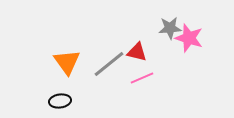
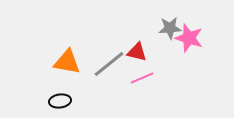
orange triangle: rotated 44 degrees counterclockwise
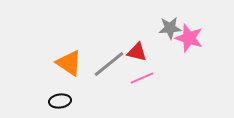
orange triangle: moved 2 px right, 1 px down; rotated 24 degrees clockwise
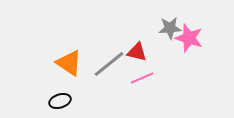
black ellipse: rotated 10 degrees counterclockwise
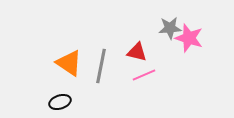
gray line: moved 8 px left, 2 px down; rotated 40 degrees counterclockwise
pink line: moved 2 px right, 3 px up
black ellipse: moved 1 px down
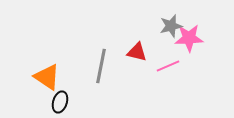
gray star: moved 1 px right, 2 px up; rotated 10 degrees counterclockwise
pink star: rotated 20 degrees counterclockwise
orange triangle: moved 22 px left, 14 px down
pink line: moved 24 px right, 9 px up
black ellipse: rotated 55 degrees counterclockwise
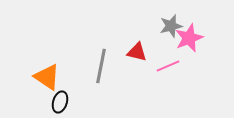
pink star: rotated 20 degrees counterclockwise
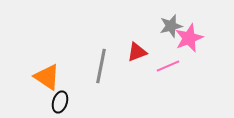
red triangle: rotated 35 degrees counterclockwise
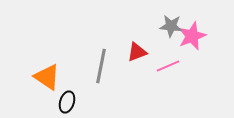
gray star: rotated 20 degrees clockwise
pink star: moved 3 px right, 2 px up
black ellipse: moved 7 px right
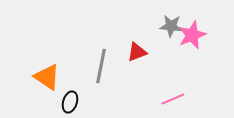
pink star: moved 1 px up
pink line: moved 5 px right, 33 px down
black ellipse: moved 3 px right
